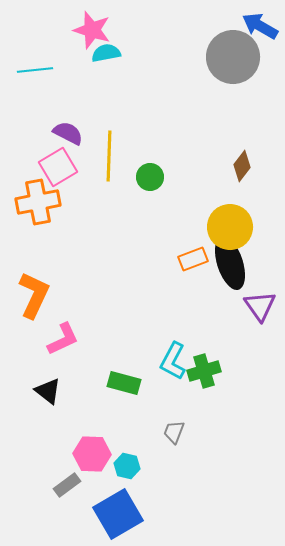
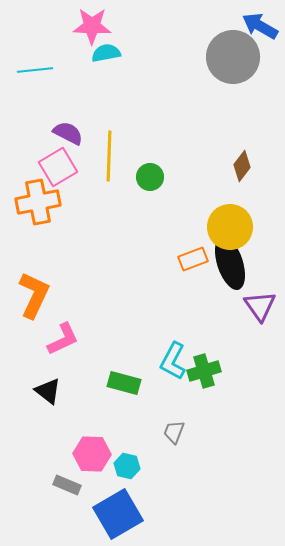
pink star: moved 4 px up; rotated 15 degrees counterclockwise
gray rectangle: rotated 60 degrees clockwise
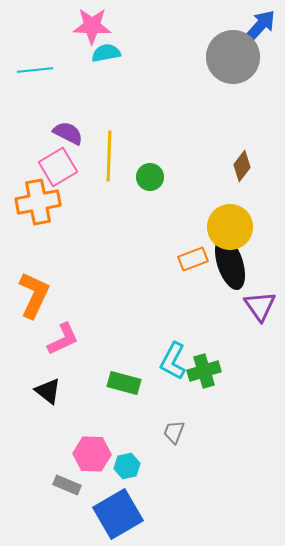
blue arrow: rotated 102 degrees clockwise
cyan hexagon: rotated 25 degrees counterclockwise
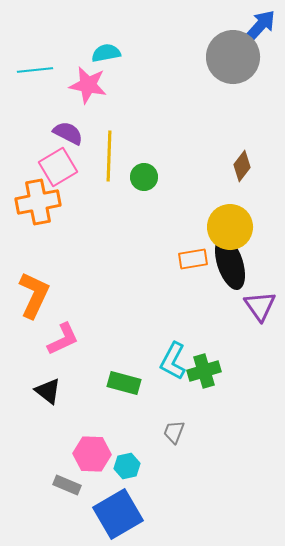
pink star: moved 4 px left, 59 px down; rotated 9 degrees clockwise
green circle: moved 6 px left
orange rectangle: rotated 12 degrees clockwise
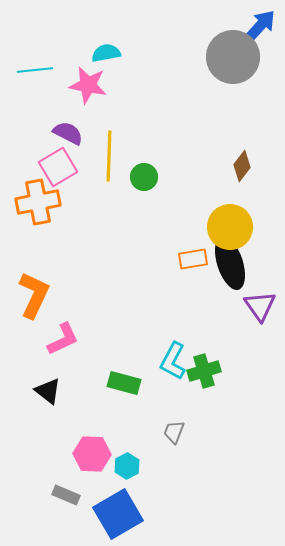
cyan hexagon: rotated 15 degrees counterclockwise
gray rectangle: moved 1 px left, 10 px down
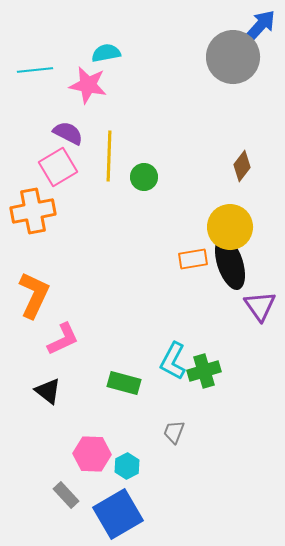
orange cross: moved 5 px left, 9 px down
gray rectangle: rotated 24 degrees clockwise
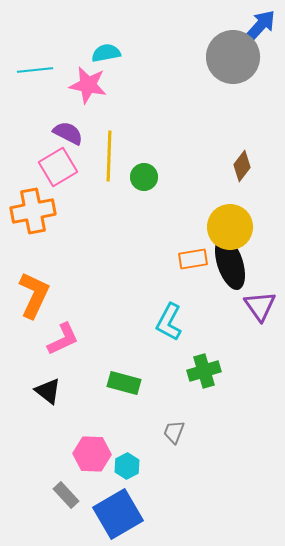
cyan L-shape: moved 4 px left, 39 px up
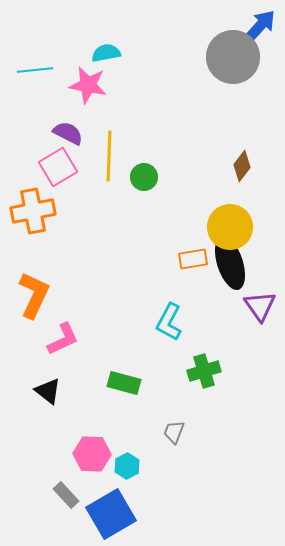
blue square: moved 7 px left
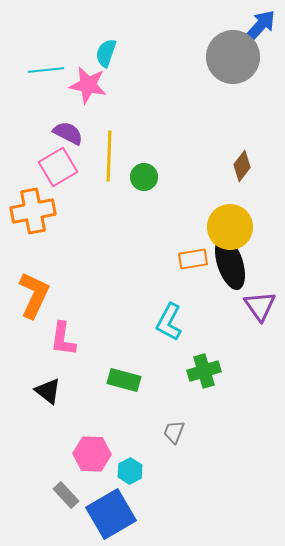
cyan semicircle: rotated 60 degrees counterclockwise
cyan line: moved 11 px right
pink L-shape: rotated 123 degrees clockwise
green rectangle: moved 3 px up
cyan hexagon: moved 3 px right, 5 px down
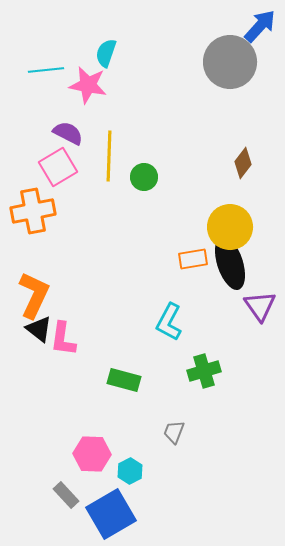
gray circle: moved 3 px left, 5 px down
brown diamond: moved 1 px right, 3 px up
black triangle: moved 9 px left, 62 px up
